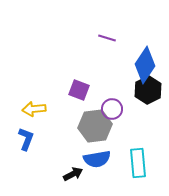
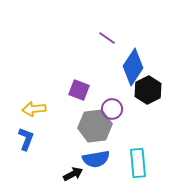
purple line: rotated 18 degrees clockwise
blue diamond: moved 12 px left, 2 px down
blue semicircle: moved 1 px left
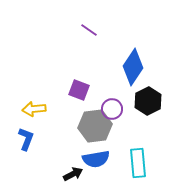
purple line: moved 18 px left, 8 px up
black hexagon: moved 11 px down
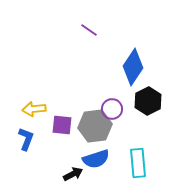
purple square: moved 17 px left, 35 px down; rotated 15 degrees counterclockwise
blue semicircle: rotated 8 degrees counterclockwise
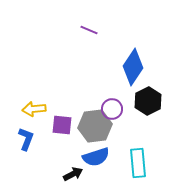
purple line: rotated 12 degrees counterclockwise
blue semicircle: moved 2 px up
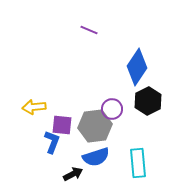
blue diamond: moved 4 px right
yellow arrow: moved 2 px up
blue L-shape: moved 26 px right, 3 px down
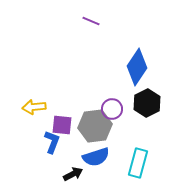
purple line: moved 2 px right, 9 px up
black hexagon: moved 1 px left, 2 px down
cyan rectangle: rotated 20 degrees clockwise
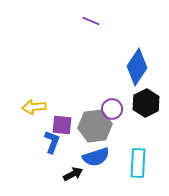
black hexagon: moved 1 px left
cyan rectangle: rotated 12 degrees counterclockwise
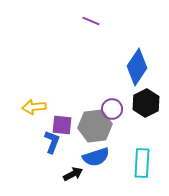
cyan rectangle: moved 4 px right
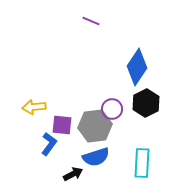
blue L-shape: moved 3 px left, 2 px down; rotated 15 degrees clockwise
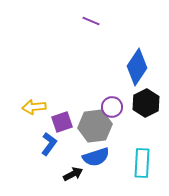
purple circle: moved 2 px up
purple square: moved 3 px up; rotated 25 degrees counterclockwise
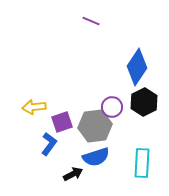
black hexagon: moved 2 px left, 1 px up
